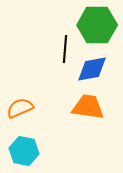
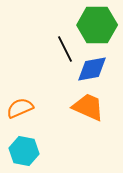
black line: rotated 32 degrees counterclockwise
orange trapezoid: rotated 16 degrees clockwise
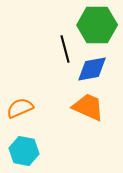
black line: rotated 12 degrees clockwise
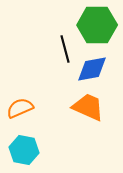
cyan hexagon: moved 1 px up
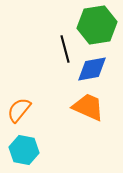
green hexagon: rotated 9 degrees counterclockwise
orange semicircle: moved 1 px left, 2 px down; rotated 28 degrees counterclockwise
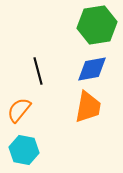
black line: moved 27 px left, 22 px down
orange trapezoid: rotated 76 degrees clockwise
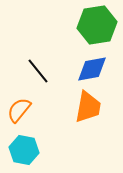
black line: rotated 24 degrees counterclockwise
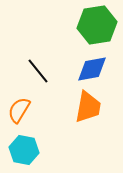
orange semicircle: rotated 8 degrees counterclockwise
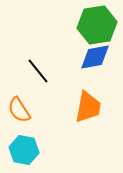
blue diamond: moved 3 px right, 12 px up
orange semicircle: rotated 64 degrees counterclockwise
